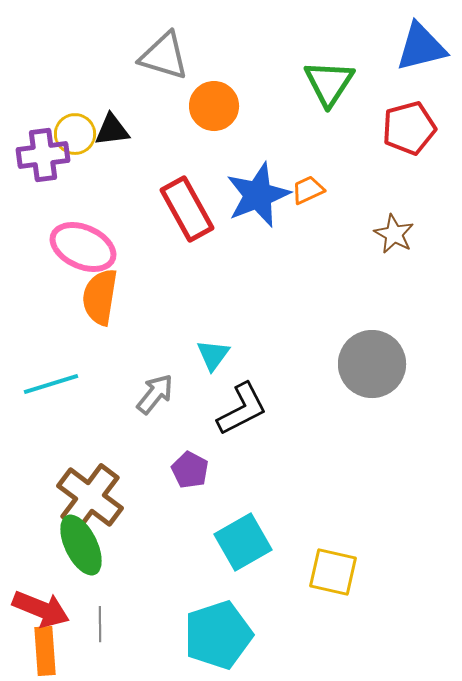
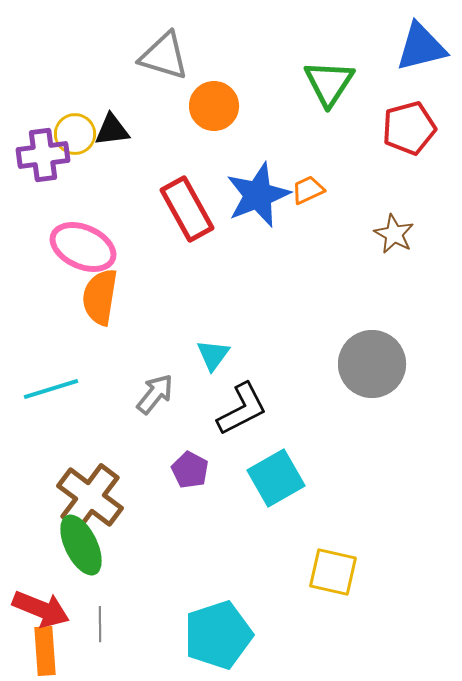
cyan line: moved 5 px down
cyan square: moved 33 px right, 64 px up
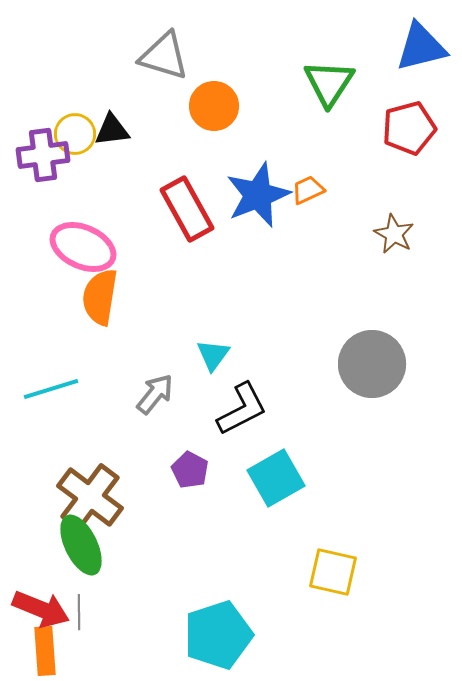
gray line: moved 21 px left, 12 px up
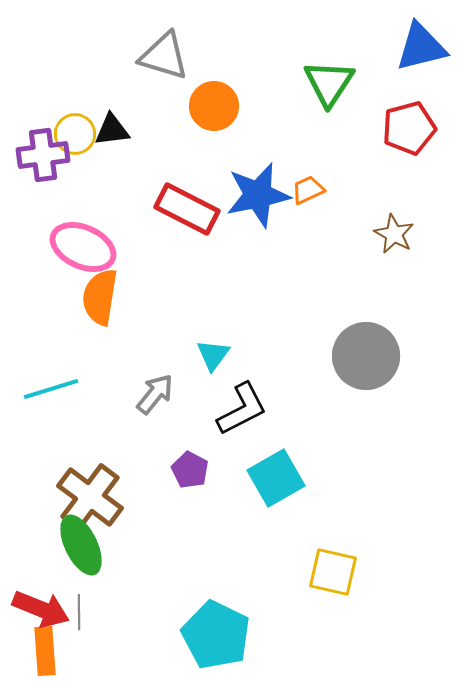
blue star: rotated 10 degrees clockwise
red rectangle: rotated 34 degrees counterclockwise
gray circle: moved 6 px left, 8 px up
cyan pentagon: moved 2 px left; rotated 28 degrees counterclockwise
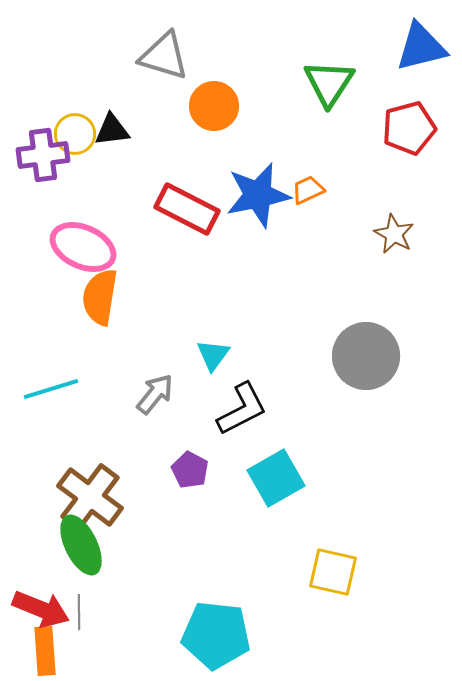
cyan pentagon: rotated 20 degrees counterclockwise
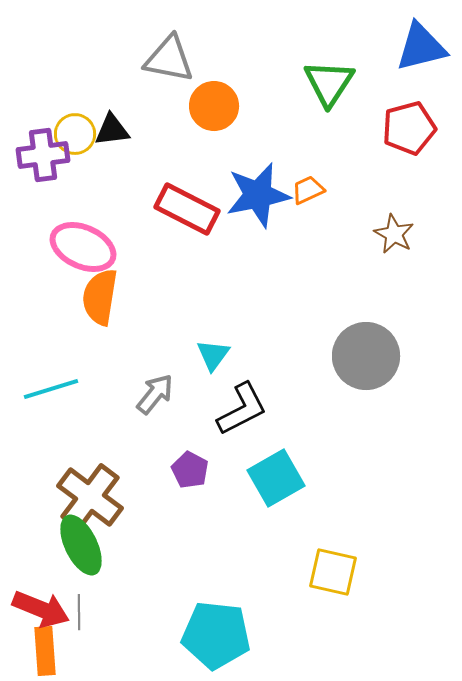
gray triangle: moved 5 px right, 3 px down; rotated 6 degrees counterclockwise
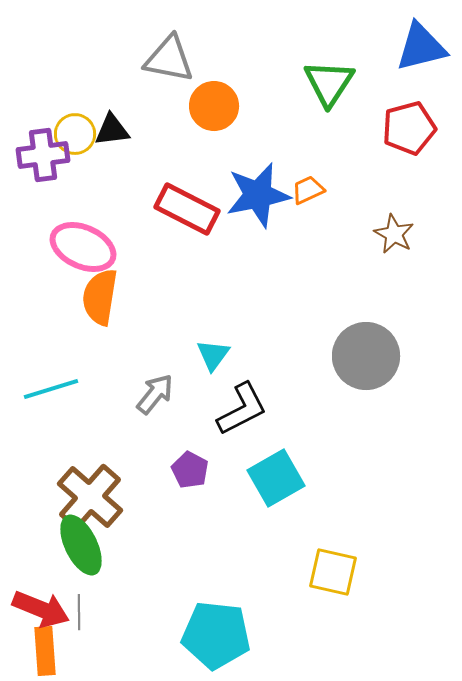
brown cross: rotated 4 degrees clockwise
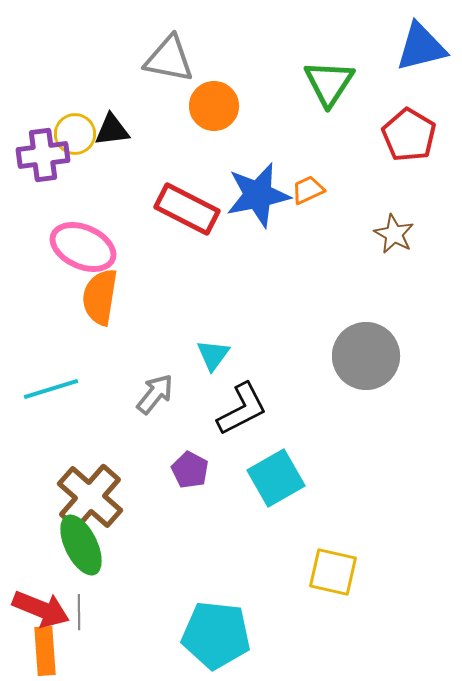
red pentagon: moved 7 px down; rotated 26 degrees counterclockwise
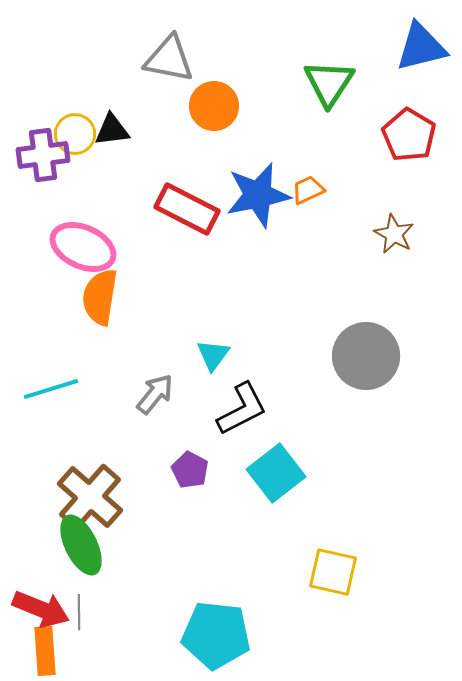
cyan square: moved 5 px up; rotated 8 degrees counterclockwise
